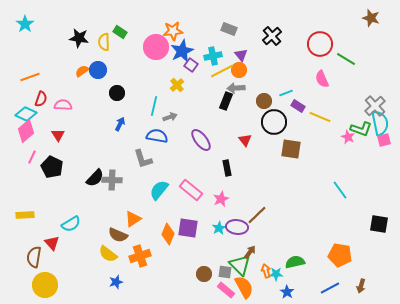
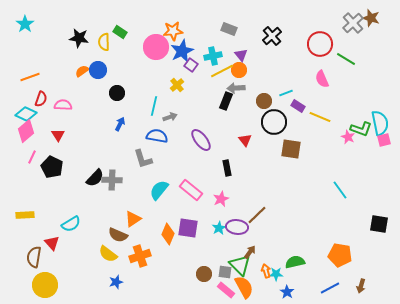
gray cross at (375, 106): moved 22 px left, 83 px up
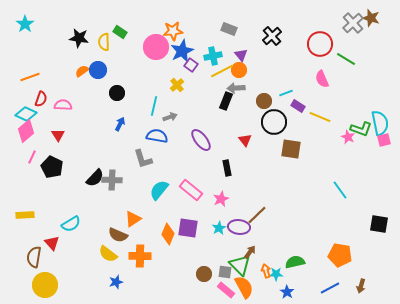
purple ellipse at (237, 227): moved 2 px right
orange cross at (140, 256): rotated 20 degrees clockwise
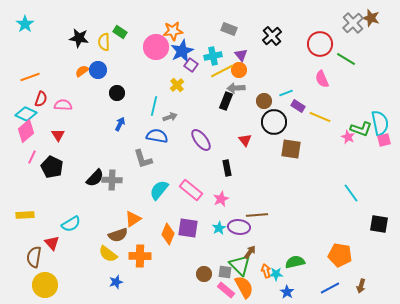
cyan line at (340, 190): moved 11 px right, 3 px down
brown line at (257, 215): rotated 40 degrees clockwise
brown semicircle at (118, 235): rotated 42 degrees counterclockwise
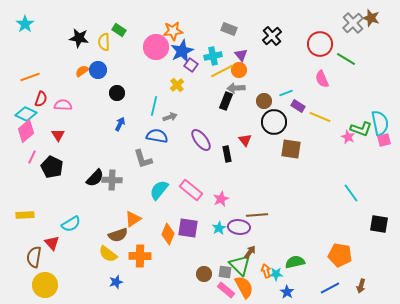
green rectangle at (120, 32): moved 1 px left, 2 px up
black rectangle at (227, 168): moved 14 px up
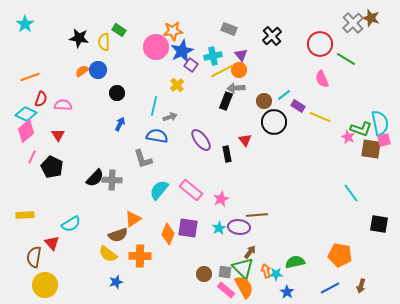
cyan line at (286, 93): moved 2 px left, 2 px down; rotated 16 degrees counterclockwise
brown square at (291, 149): moved 80 px right
green triangle at (240, 265): moved 3 px right, 3 px down
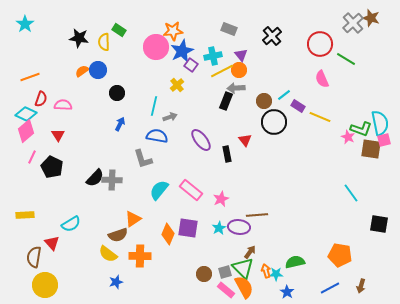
gray square at (225, 272): rotated 24 degrees counterclockwise
